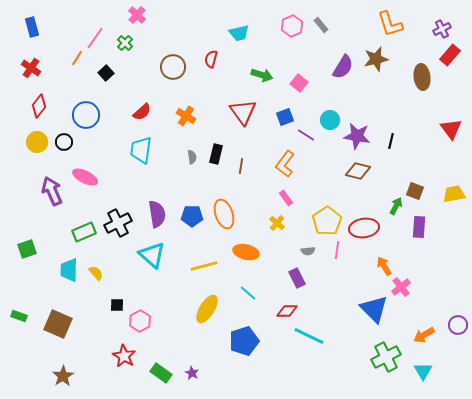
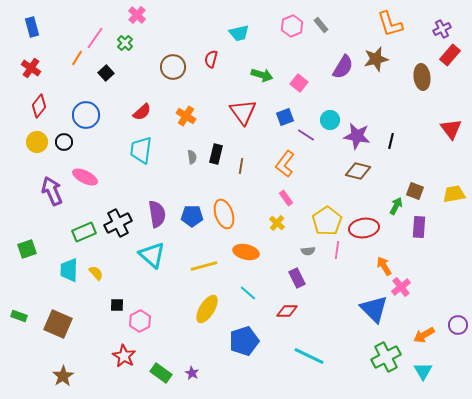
cyan line at (309, 336): moved 20 px down
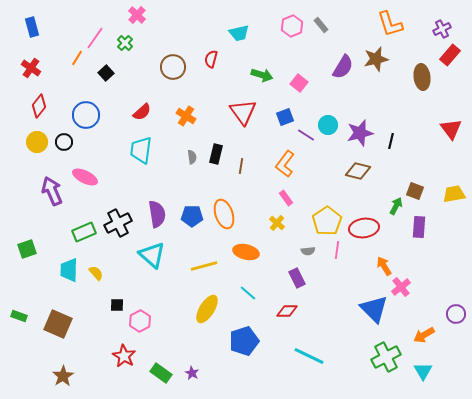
cyan circle at (330, 120): moved 2 px left, 5 px down
purple star at (357, 136): moved 3 px right, 3 px up; rotated 24 degrees counterclockwise
purple circle at (458, 325): moved 2 px left, 11 px up
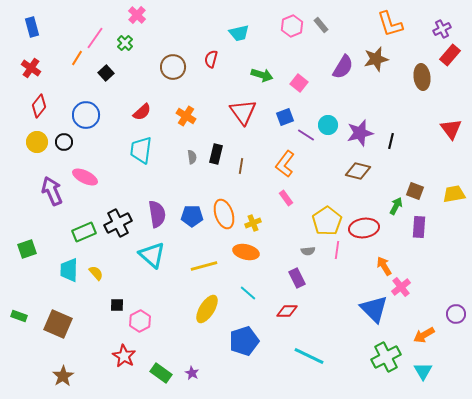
yellow cross at (277, 223): moved 24 px left; rotated 28 degrees clockwise
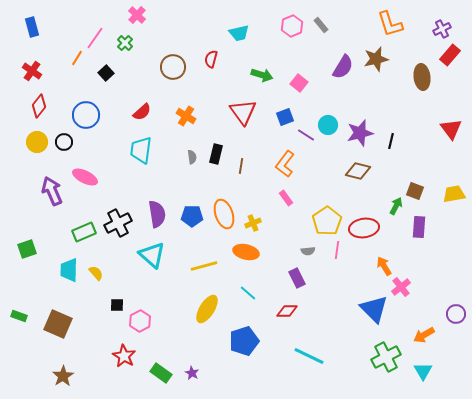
red cross at (31, 68): moved 1 px right, 3 px down
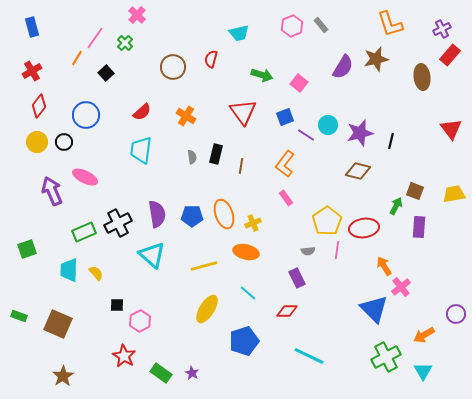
red cross at (32, 71): rotated 24 degrees clockwise
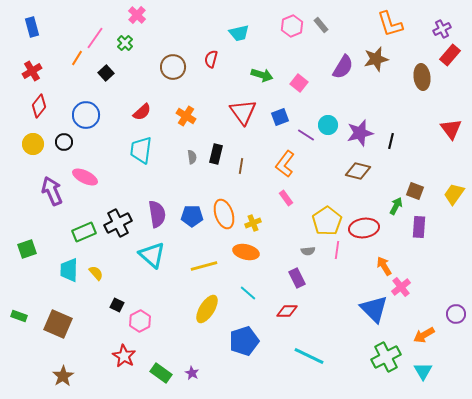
blue square at (285, 117): moved 5 px left
yellow circle at (37, 142): moved 4 px left, 2 px down
yellow trapezoid at (454, 194): rotated 45 degrees counterclockwise
black square at (117, 305): rotated 24 degrees clockwise
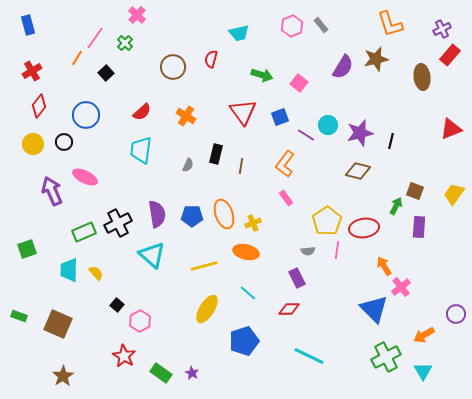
blue rectangle at (32, 27): moved 4 px left, 2 px up
red triangle at (451, 129): rotated 45 degrees clockwise
gray semicircle at (192, 157): moved 4 px left, 8 px down; rotated 32 degrees clockwise
black square at (117, 305): rotated 16 degrees clockwise
red diamond at (287, 311): moved 2 px right, 2 px up
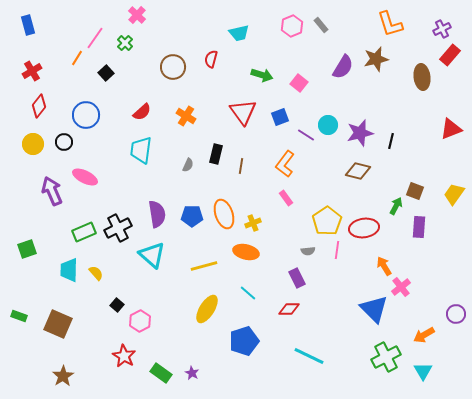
black cross at (118, 223): moved 5 px down
